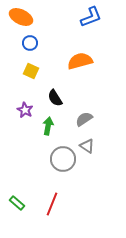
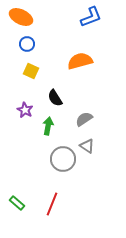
blue circle: moved 3 px left, 1 px down
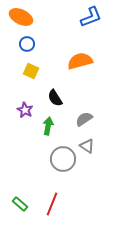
green rectangle: moved 3 px right, 1 px down
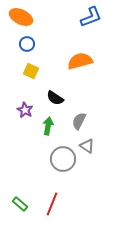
black semicircle: rotated 24 degrees counterclockwise
gray semicircle: moved 5 px left, 2 px down; rotated 30 degrees counterclockwise
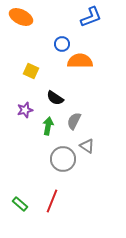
blue circle: moved 35 px right
orange semicircle: rotated 15 degrees clockwise
purple star: rotated 28 degrees clockwise
gray semicircle: moved 5 px left
red line: moved 3 px up
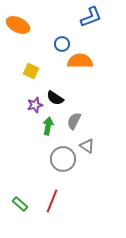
orange ellipse: moved 3 px left, 8 px down
purple star: moved 10 px right, 5 px up
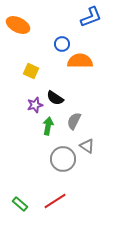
red line: moved 3 px right; rotated 35 degrees clockwise
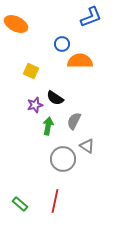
orange ellipse: moved 2 px left, 1 px up
red line: rotated 45 degrees counterclockwise
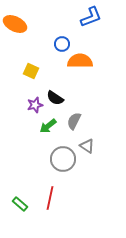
orange ellipse: moved 1 px left
green arrow: rotated 138 degrees counterclockwise
red line: moved 5 px left, 3 px up
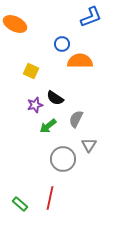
gray semicircle: moved 2 px right, 2 px up
gray triangle: moved 2 px right, 1 px up; rotated 28 degrees clockwise
